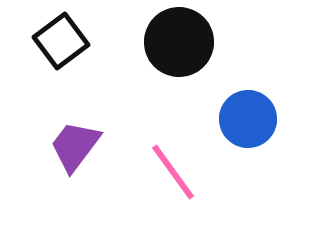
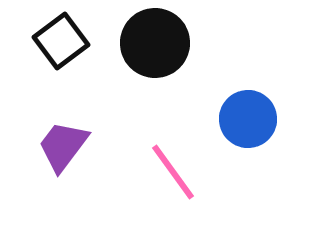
black circle: moved 24 px left, 1 px down
purple trapezoid: moved 12 px left
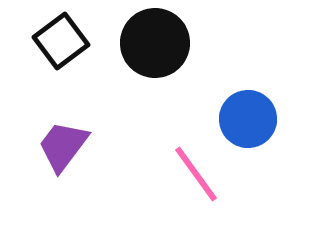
pink line: moved 23 px right, 2 px down
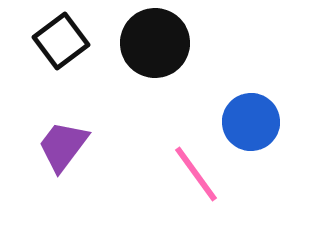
blue circle: moved 3 px right, 3 px down
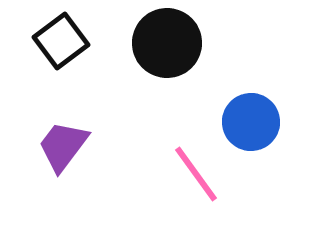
black circle: moved 12 px right
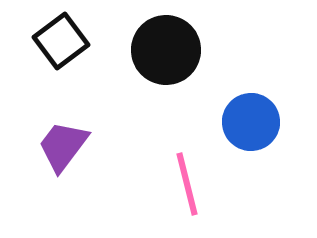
black circle: moved 1 px left, 7 px down
pink line: moved 9 px left, 10 px down; rotated 22 degrees clockwise
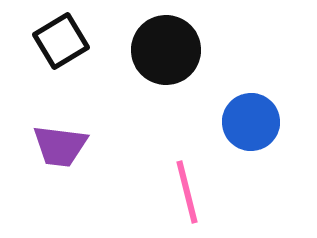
black square: rotated 6 degrees clockwise
purple trapezoid: moved 3 px left; rotated 120 degrees counterclockwise
pink line: moved 8 px down
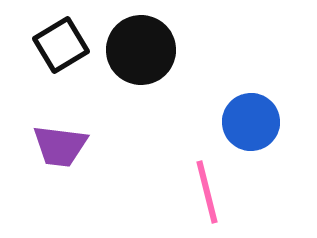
black square: moved 4 px down
black circle: moved 25 px left
pink line: moved 20 px right
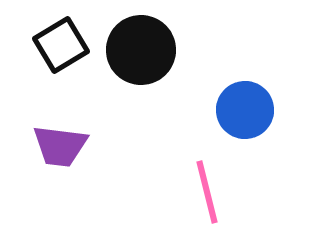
blue circle: moved 6 px left, 12 px up
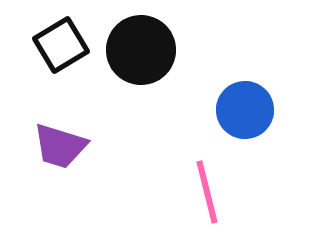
purple trapezoid: rotated 10 degrees clockwise
